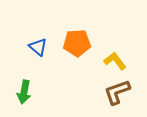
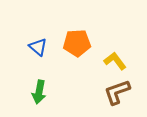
green arrow: moved 15 px right
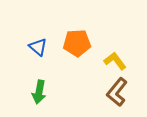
brown L-shape: rotated 32 degrees counterclockwise
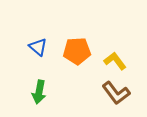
orange pentagon: moved 8 px down
brown L-shape: moved 1 px left, 1 px down; rotated 76 degrees counterclockwise
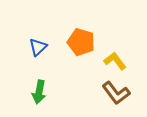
blue triangle: rotated 36 degrees clockwise
orange pentagon: moved 4 px right, 9 px up; rotated 20 degrees clockwise
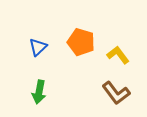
yellow L-shape: moved 3 px right, 6 px up
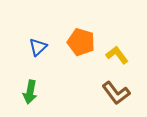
yellow L-shape: moved 1 px left
green arrow: moved 9 px left
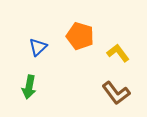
orange pentagon: moved 1 px left, 6 px up
yellow L-shape: moved 1 px right, 2 px up
green arrow: moved 1 px left, 5 px up
